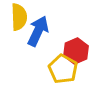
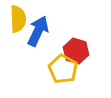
yellow semicircle: moved 1 px left, 2 px down
red hexagon: rotated 20 degrees counterclockwise
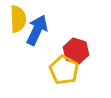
blue arrow: moved 1 px left, 1 px up
yellow pentagon: moved 1 px right, 1 px down
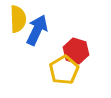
yellow pentagon: rotated 12 degrees clockwise
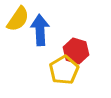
yellow semicircle: rotated 36 degrees clockwise
blue arrow: moved 3 px right; rotated 28 degrees counterclockwise
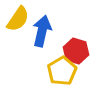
blue arrow: moved 2 px right, 1 px down; rotated 16 degrees clockwise
yellow pentagon: moved 2 px left, 1 px down
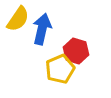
blue arrow: moved 2 px up
yellow pentagon: moved 2 px left, 2 px up; rotated 8 degrees clockwise
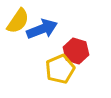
yellow semicircle: moved 2 px down
blue arrow: rotated 56 degrees clockwise
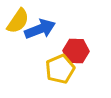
blue arrow: moved 2 px left
red hexagon: rotated 15 degrees counterclockwise
